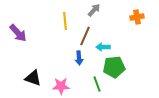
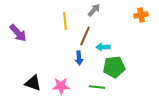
orange cross: moved 4 px right, 2 px up
black triangle: moved 5 px down
green line: moved 3 px down; rotated 63 degrees counterclockwise
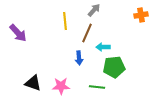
brown line: moved 2 px right, 3 px up
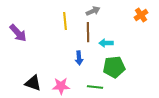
gray arrow: moved 1 px left, 1 px down; rotated 24 degrees clockwise
orange cross: rotated 24 degrees counterclockwise
brown line: moved 1 px right, 1 px up; rotated 24 degrees counterclockwise
cyan arrow: moved 3 px right, 4 px up
green line: moved 2 px left
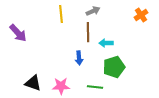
yellow line: moved 4 px left, 7 px up
green pentagon: rotated 10 degrees counterclockwise
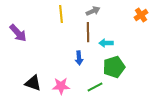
green line: rotated 35 degrees counterclockwise
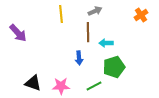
gray arrow: moved 2 px right
green line: moved 1 px left, 1 px up
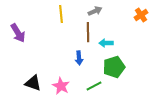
purple arrow: rotated 12 degrees clockwise
pink star: rotated 30 degrees clockwise
